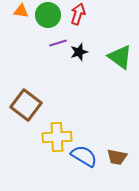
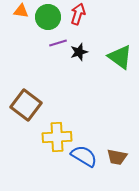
green circle: moved 2 px down
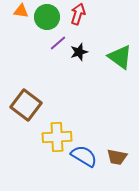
green circle: moved 1 px left
purple line: rotated 24 degrees counterclockwise
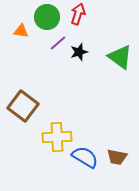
orange triangle: moved 20 px down
brown square: moved 3 px left, 1 px down
blue semicircle: moved 1 px right, 1 px down
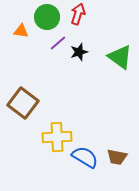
brown square: moved 3 px up
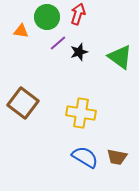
yellow cross: moved 24 px right, 24 px up; rotated 12 degrees clockwise
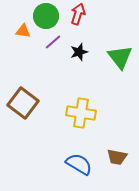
green circle: moved 1 px left, 1 px up
orange triangle: moved 2 px right
purple line: moved 5 px left, 1 px up
green triangle: rotated 16 degrees clockwise
blue semicircle: moved 6 px left, 7 px down
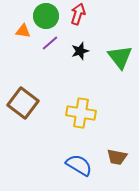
purple line: moved 3 px left, 1 px down
black star: moved 1 px right, 1 px up
blue semicircle: moved 1 px down
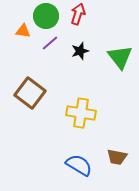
brown square: moved 7 px right, 10 px up
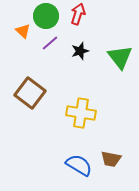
orange triangle: rotated 35 degrees clockwise
brown trapezoid: moved 6 px left, 2 px down
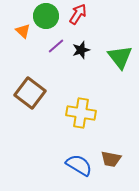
red arrow: rotated 15 degrees clockwise
purple line: moved 6 px right, 3 px down
black star: moved 1 px right, 1 px up
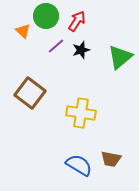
red arrow: moved 1 px left, 7 px down
green triangle: rotated 28 degrees clockwise
